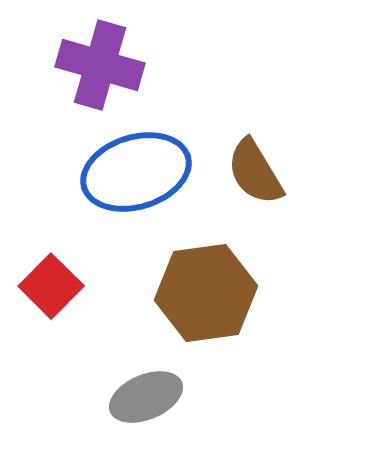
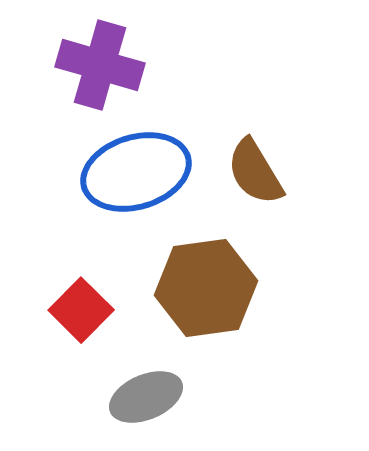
red square: moved 30 px right, 24 px down
brown hexagon: moved 5 px up
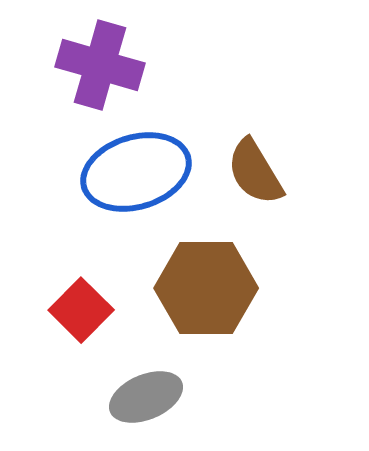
brown hexagon: rotated 8 degrees clockwise
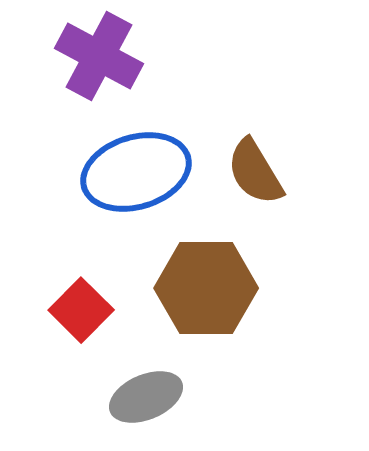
purple cross: moved 1 px left, 9 px up; rotated 12 degrees clockwise
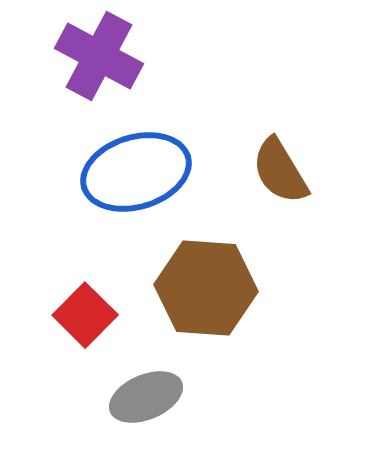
brown semicircle: moved 25 px right, 1 px up
brown hexagon: rotated 4 degrees clockwise
red square: moved 4 px right, 5 px down
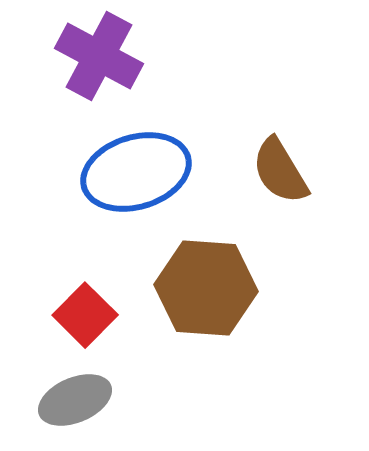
gray ellipse: moved 71 px left, 3 px down
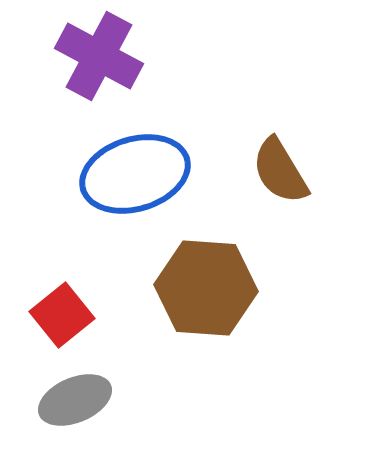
blue ellipse: moved 1 px left, 2 px down
red square: moved 23 px left; rotated 6 degrees clockwise
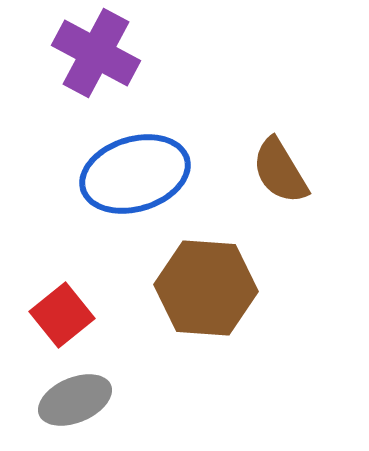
purple cross: moved 3 px left, 3 px up
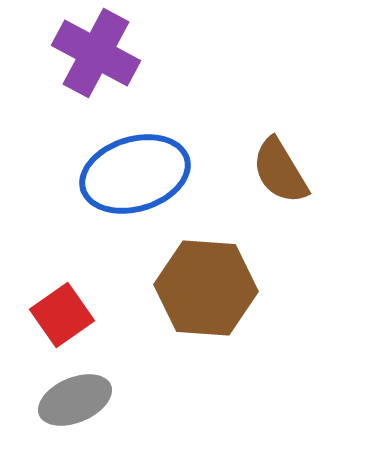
red square: rotated 4 degrees clockwise
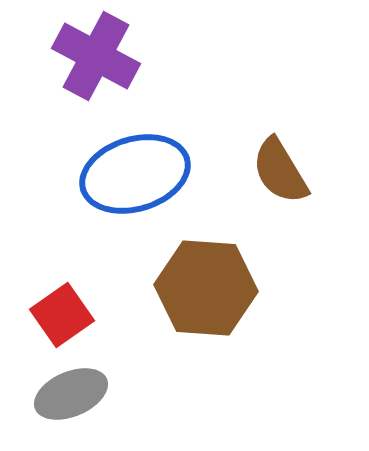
purple cross: moved 3 px down
gray ellipse: moved 4 px left, 6 px up
